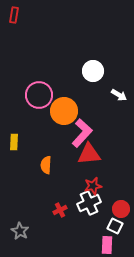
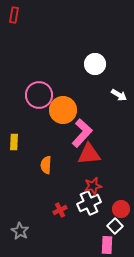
white circle: moved 2 px right, 7 px up
orange circle: moved 1 px left, 1 px up
white square: rotated 21 degrees clockwise
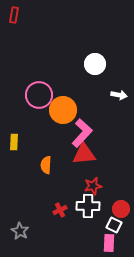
white arrow: rotated 21 degrees counterclockwise
red triangle: moved 5 px left
white cross: moved 1 px left, 3 px down; rotated 25 degrees clockwise
white square: moved 1 px left, 1 px up; rotated 21 degrees counterclockwise
pink rectangle: moved 2 px right, 2 px up
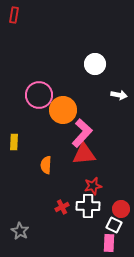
red cross: moved 2 px right, 3 px up
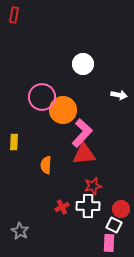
white circle: moved 12 px left
pink circle: moved 3 px right, 2 px down
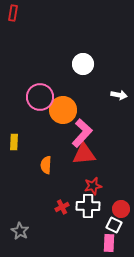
red rectangle: moved 1 px left, 2 px up
pink circle: moved 2 px left
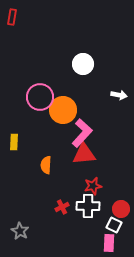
red rectangle: moved 1 px left, 4 px down
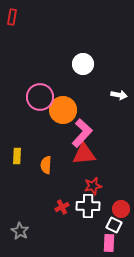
yellow rectangle: moved 3 px right, 14 px down
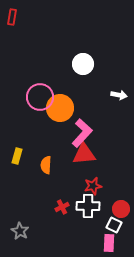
orange circle: moved 3 px left, 2 px up
yellow rectangle: rotated 14 degrees clockwise
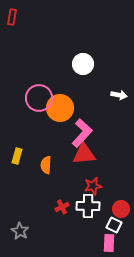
pink circle: moved 1 px left, 1 px down
